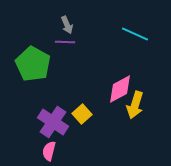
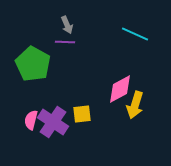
yellow square: rotated 36 degrees clockwise
pink semicircle: moved 18 px left, 31 px up
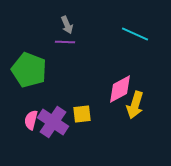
green pentagon: moved 4 px left, 6 px down; rotated 8 degrees counterclockwise
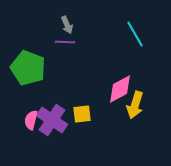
cyan line: rotated 36 degrees clockwise
green pentagon: moved 1 px left, 2 px up
purple cross: moved 1 px left, 2 px up
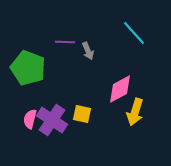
gray arrow: moved 21 px right, 26 px down
cyan line: moved 1 px left, 1 px up; rotated 12 degrees counterclockwise
yellow arrow: moved 7 px down
yellow square: rotated 18 degrees clockwise
pink semicircle: moved 1 px left, 1 px up
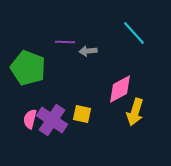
gray arrow: rotated 108 degrees clockwise
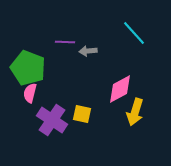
pink semicircle: moved 26 px up
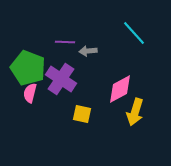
purple cross: moved 9 px right, 41 px up
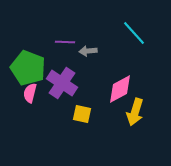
purple cross: moved 1 px right, 4 px down
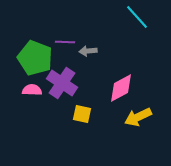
cyan line: moved 3 px right, 16 px up
green pentagon: moved 7 px right, 10 px up
pink diamond: moved 1 px right, 1 px up
pink semicircle: moved 2 px right, 3 px up; rotated 78 degrees clockwise
yellow arrow: moved 3 px right, 5 px down; rotated 48 degrees clockwise
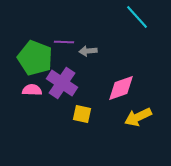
purple line: moved 1 px left
pink diamond: rotated 8 degrees clockwise
